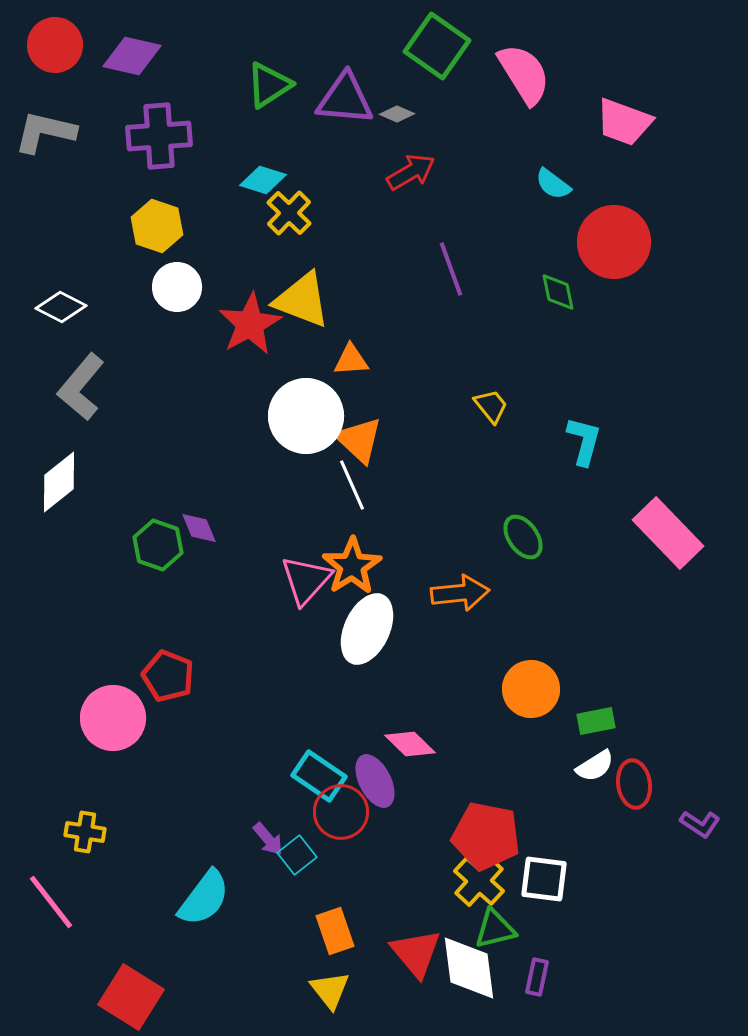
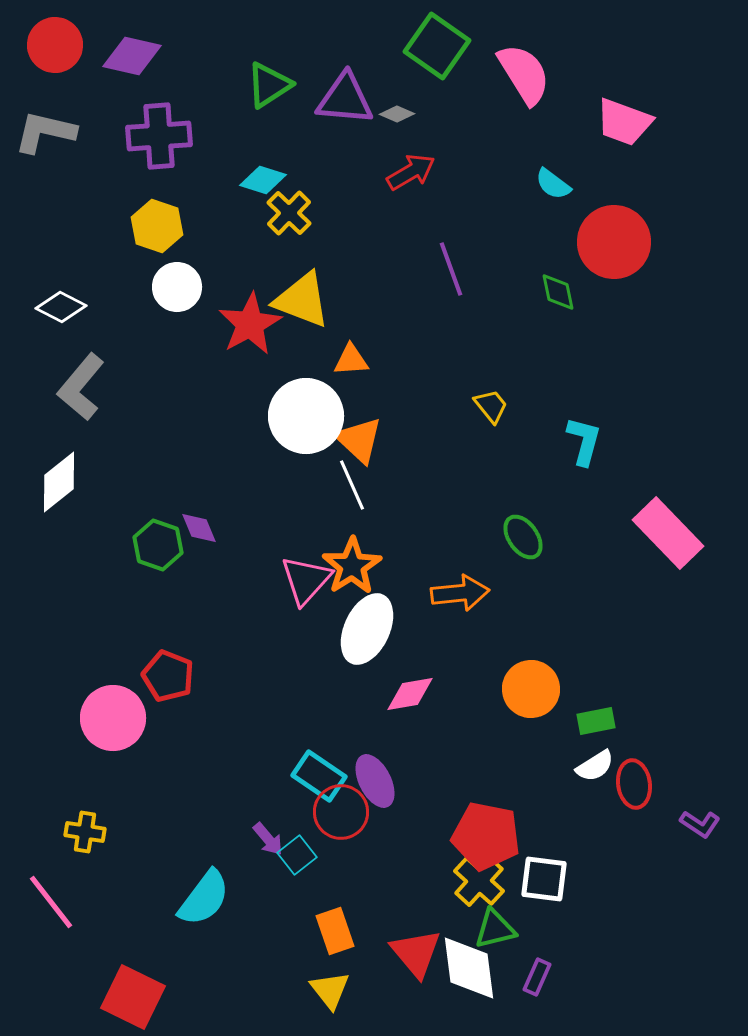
pink diamond at (410, 744): moved 50 px up; rotated 54 degrees counterclockwise
purple rectangle at (537, 977): rotated 12 degrees clockwise
red square at (131, 997): moved 2 px right; rotated 6 degrees counterclockwise
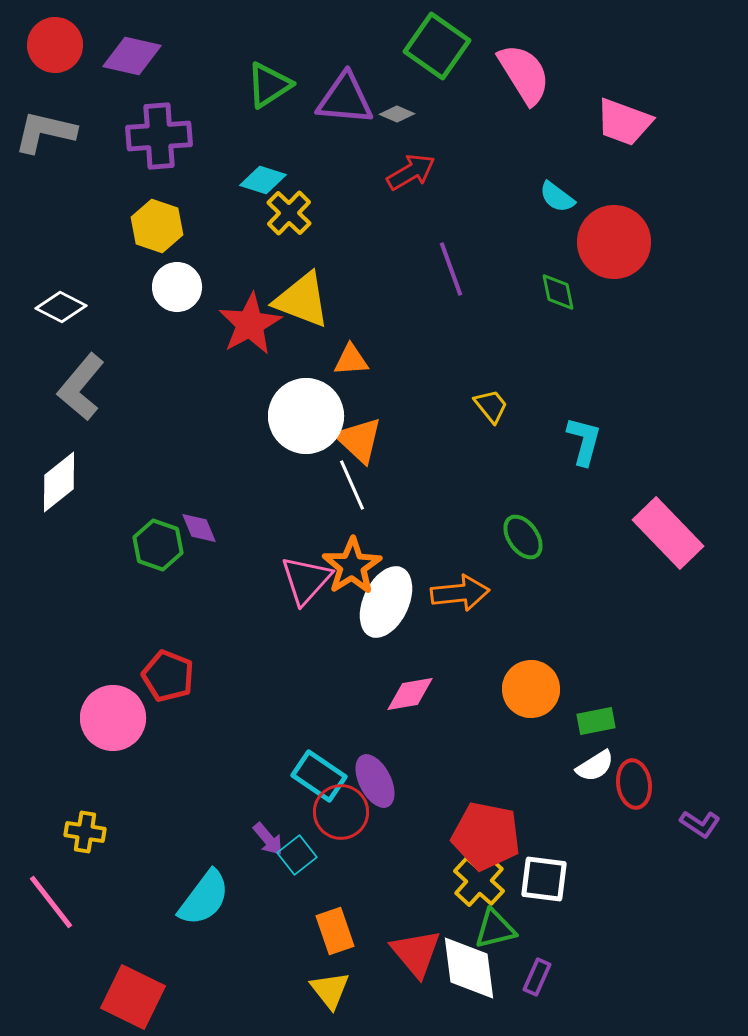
cyan semicircle at (553, 184): moved 4 px right, 13 px down
white ellipse at (367, 629): moved 19 px right, 27 px up
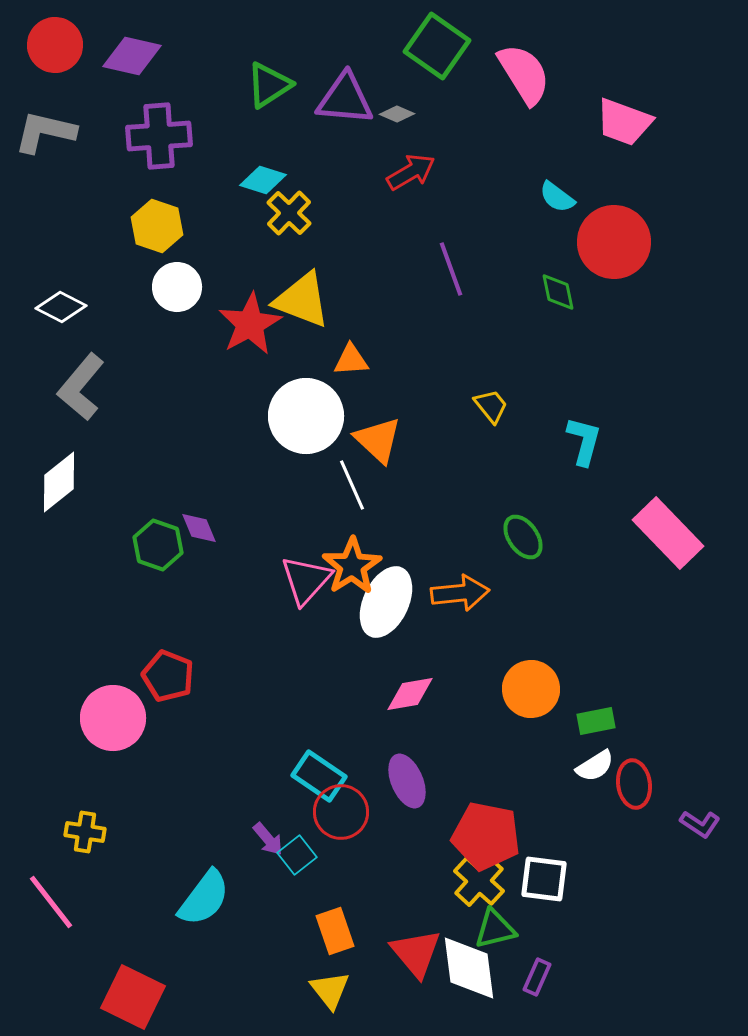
orange triangle at (359, 440): moved 19 px right
purple ellipse at (375, 781): moved 32 px right; rotated 4 degrees clockwise
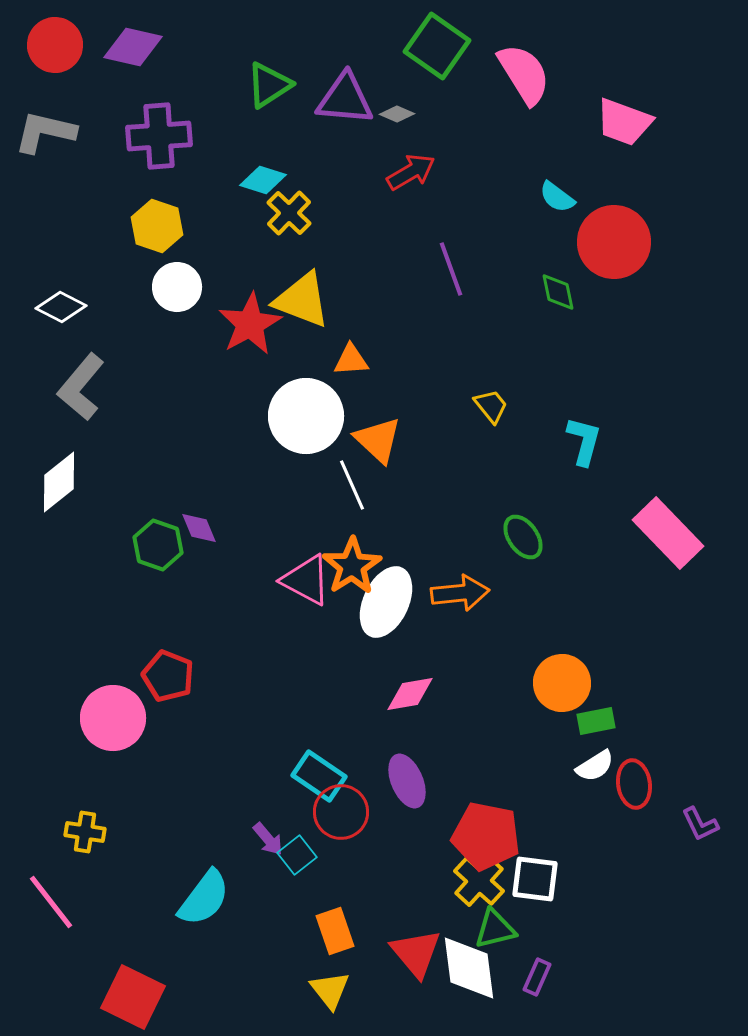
purple diamond at (132, 56): moved 1 px right, 9 px up
pink triangle at (306, 580): rotated 44 degrees counterclockwise
orange circle at (531, 689): moved 31 px right, 6 px up
purple L-shape at (700, 824): rotated 30 degrees clockwise
white square at (544, 879): moved 9 px left
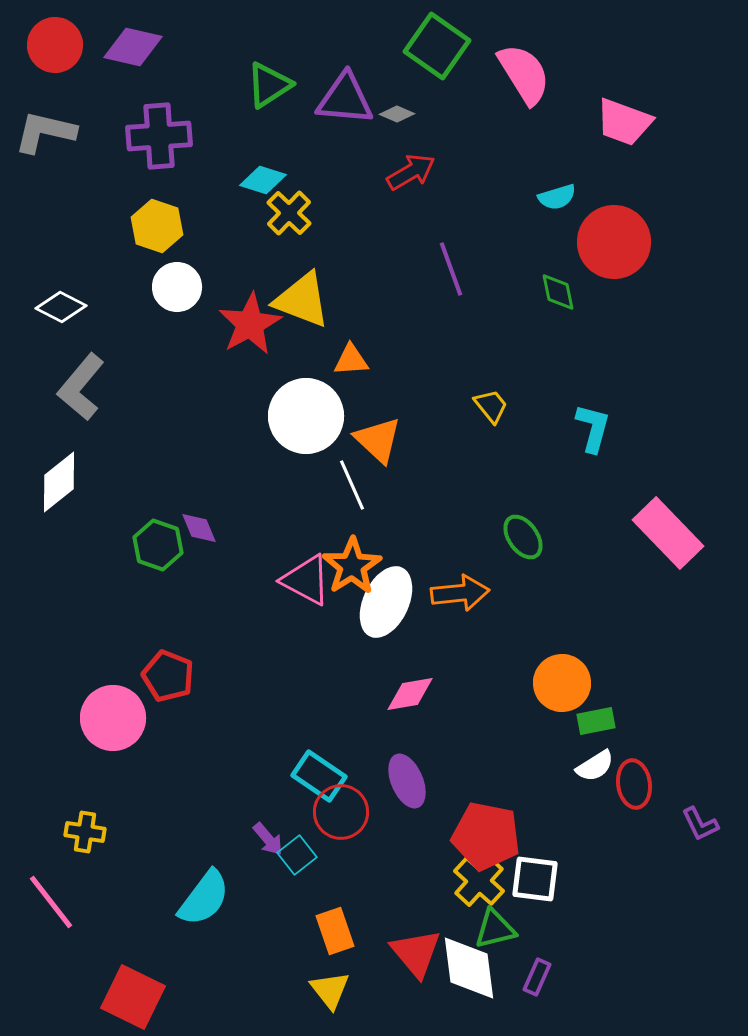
cyan semicircle at (557, 197): rotated 54 degrees counterclockwise
cyan L-shape at (584, 441): moved 9 px right, 13 px up
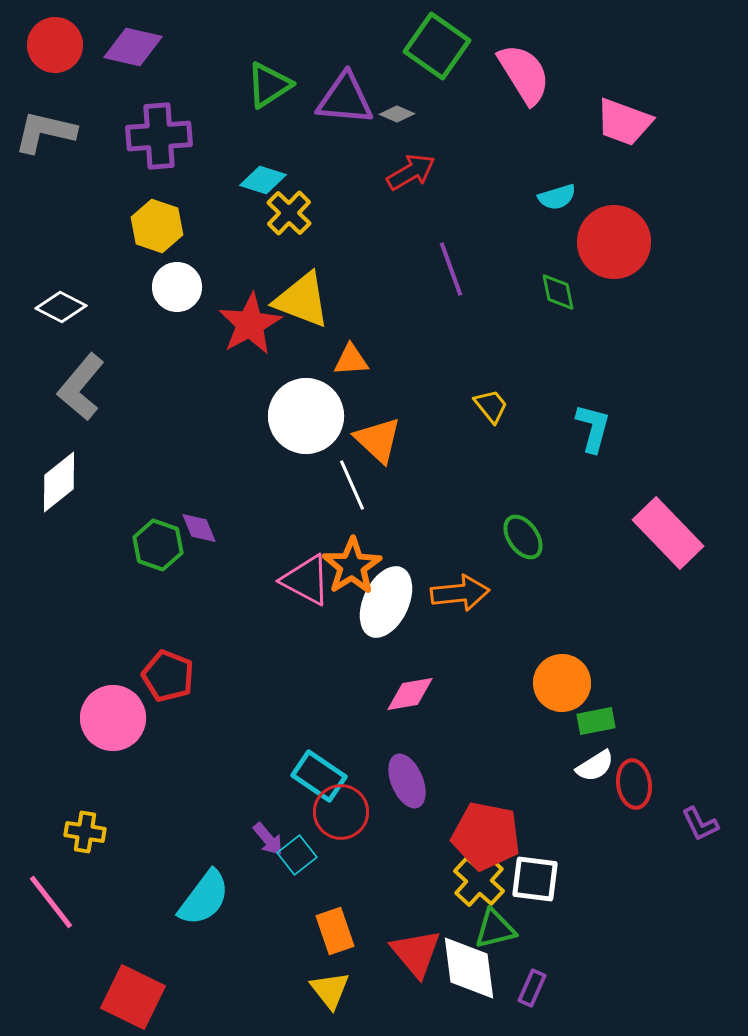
purple rectangle at (537, 977): moved 5 px left, 11 px down
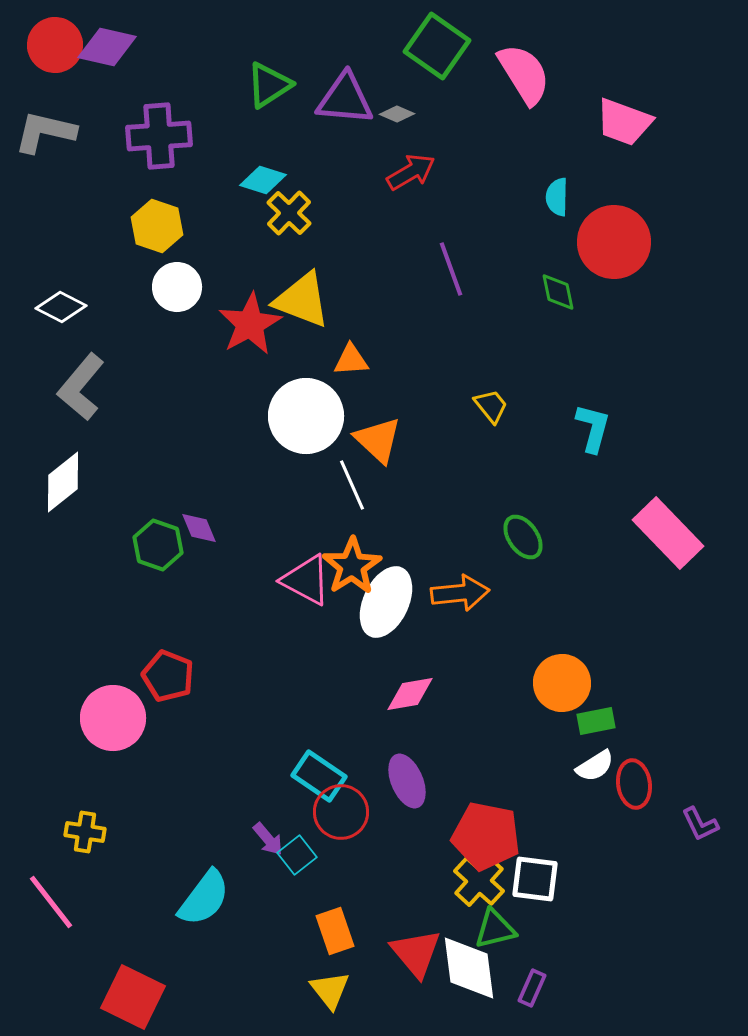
purple diamond at (133, 47): moved 26 px left
cyan semicircle at (557, 197): rotated 108 degrees clockwise
white diamond at (59, 482): moved 4 px right
